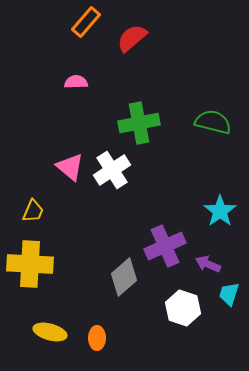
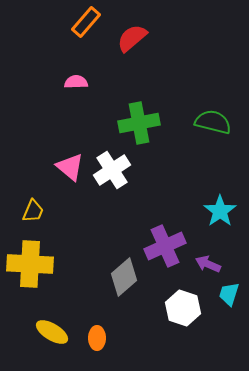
yellow ellipse: moved 2 px right; rotated 16 degrees clockwise
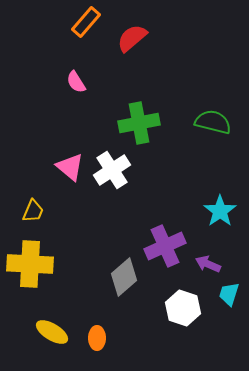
pink semicircle: rotated 120 degrees counterclockwise
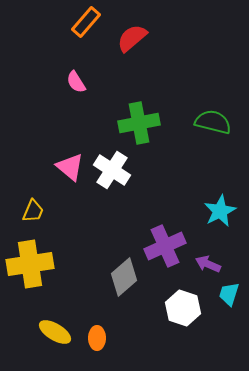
white cross: rotated 24 degrees counterclockwise
cyan star: rotated 8 degrees clockwise
yellow cross: rotated 12 degrees counterclockwise
yellow ellipse: moved 3 px right
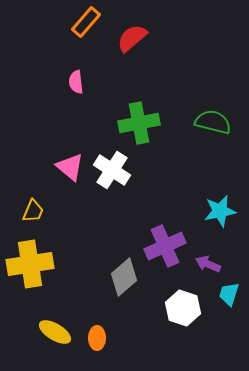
pink semicircle: rotated 25 degrees clockwise
cyan star: rotated 16 degrees clockwise
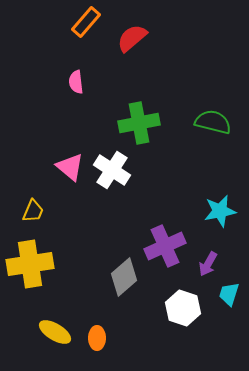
purple arrow: rotated 85 degrees counterclockwise
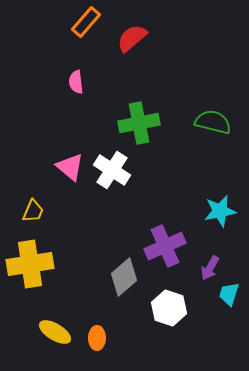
purple arrow: moved 2 px right, 4 px down
white hexagon: moved 14 px left
